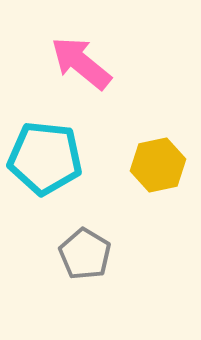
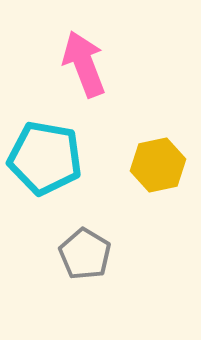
pink arrow: moved 3 px right, 1 px down; rotated 30 degrees clockwise
cyan pentagon: rotated 4 degrees clockwise
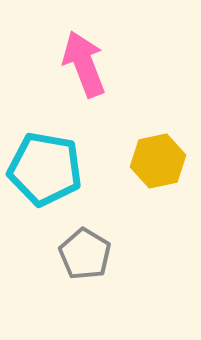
cyan pentagon: moved 11 px down
yellow hexagon: moved 4 px up
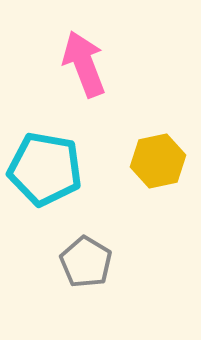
gray pentagon: moved 1 px right, 8 px down
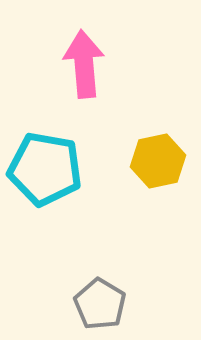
pink arrow: rotated 16 degrees clockwise
gray pentagon: moved 14 px right, 42 px down
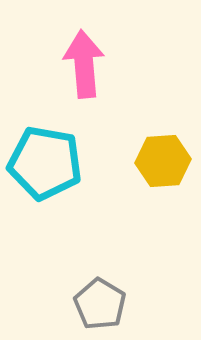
yellow hexagon: moved 5 px right; rotated 8 degrees clockwise
cyan pentagon: moved 6 px up
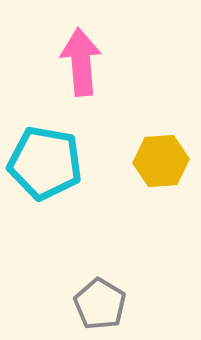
pink arrow: moved 3 px left, 2 px up
yellow hexagon: moved 2 px left
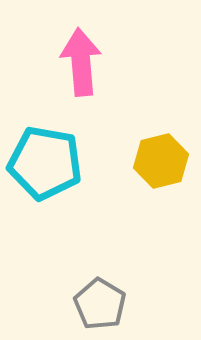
yellow hexagon: rotated 10 degrees counterclockwise
